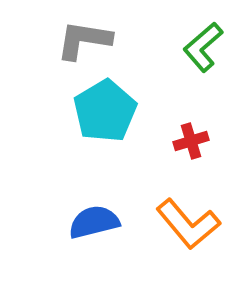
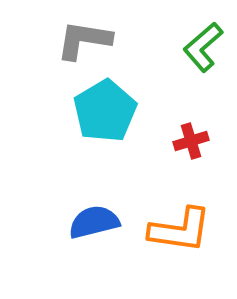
orange L-shape: moved 8 px left, 6 px down; rotated 42 degrees counterclockwise
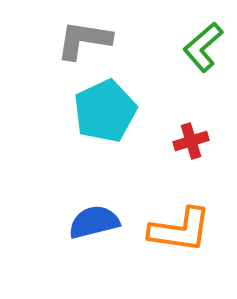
cyan pentagon: rotated 6 degrees clockwise
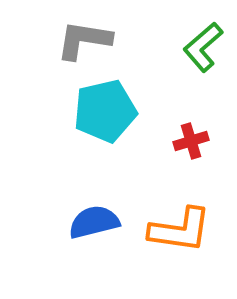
cyan pentagon: rotated 12 degrees clockwise
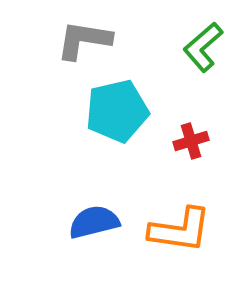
cyan pentagon: moved 12 px right
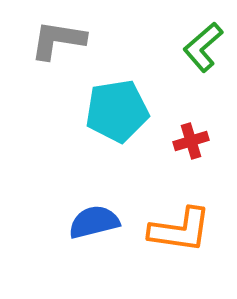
gray L-shape: moved 26 px left
cyan pentagon: rotated 4 degrees clockwise
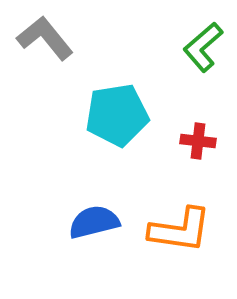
gray L-shape: moved 13 px left, 2 px up; rotated 42 degrees clockwise
cyan pentagon: moved 4 px down
red cross: moved 7 px right; rotated 24 degrees clockwise
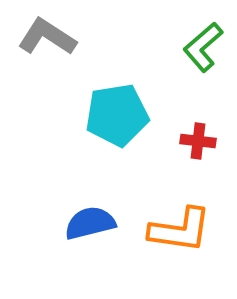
gray L-shape: moved 2 px right, 1 px up; rotated 18 degrees counterclockwise
blue semicircle: moved 4 px left, 1 px down
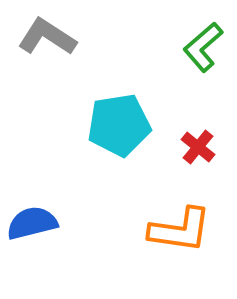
cyan pentagon: moved 2 px right, 10 px down
red cross: moved 6 px down; rotated 32 degrees clockwise
blue semicircle: moved 58 px left
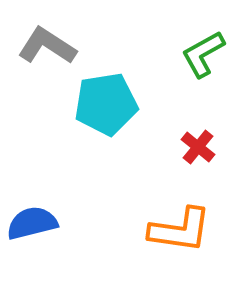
gray L-shape: moved 9 px down
green L-shape: moved 7 px down; rotated 12 degrees clockwise
cyan pentagon: moved 13 px left, 21 px up
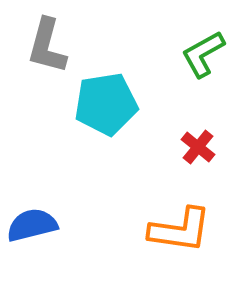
gray L-shape: rotated 108 degrees counterclockwise
blue semicircle: moved 2 px down
